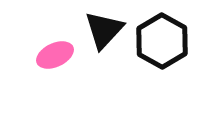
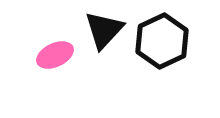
black hexagon: rotated 6 degrees clockwise
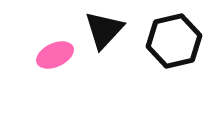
black hexagon: moved 12 px right; rotated 12 degrees clockwise
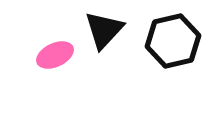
black hexagon: moved 1 px left
